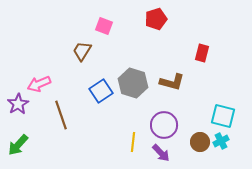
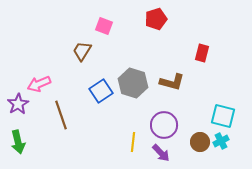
green arrow: moved 3 px up; rotated 55 degrees counterclockwise
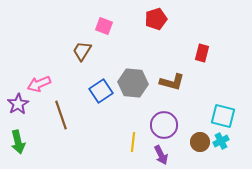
gray hexagon: rotated 12 degrees counterclockwise
purple arrow: moved 2 px down; rotated 18 degrees clockwise
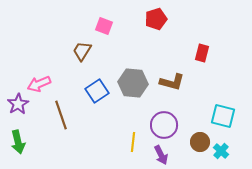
blue square: moved 4 px left
cyan cross: moved 10 px down; rotated 21 degrees counterclockwise
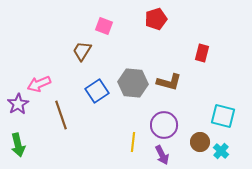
brown L-shape: moved 3 px left
green arrow: moved 3 px down
purple arrow: moved 1 px right
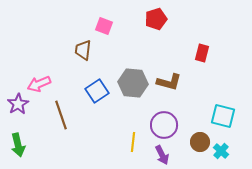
brown trapezoid: moved 1 px right, 1 px up; rotated 25 degrees counterclockwise
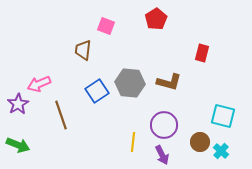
red pentagon: rotated 15 degrees counterclockwise
pink square: moved 2 px right
gray hexagon: moved 3 px left
green arrow: rotated 55 degrees counterclockwise
